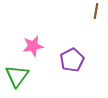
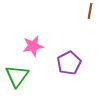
brown line: moved 6 px left
purple pentagon: moved 3 px left, 3 px down
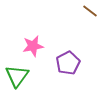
brown line: rotated 63 degrees counterclockwise
purple pentagon: moved 1 px left
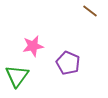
purple pentagon: rotated 20 degrees counterclockwise
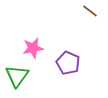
pink star: moved 2 px down
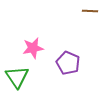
brown line: rotated 35 degrees counterclockwise
green triangle: moved 1 px down; rotated 10 degrees counterclockwise
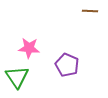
pink star: moved 4 px left; rotated 15 degrees clockwise
purple pentagon: moved 1 px left, 2 px down
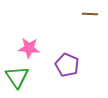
brown line: moved 3 px down
